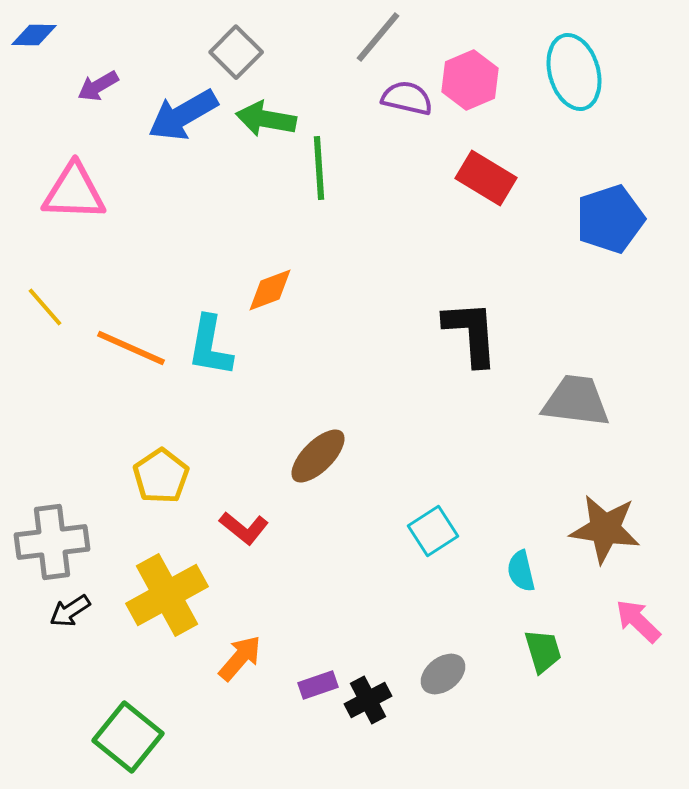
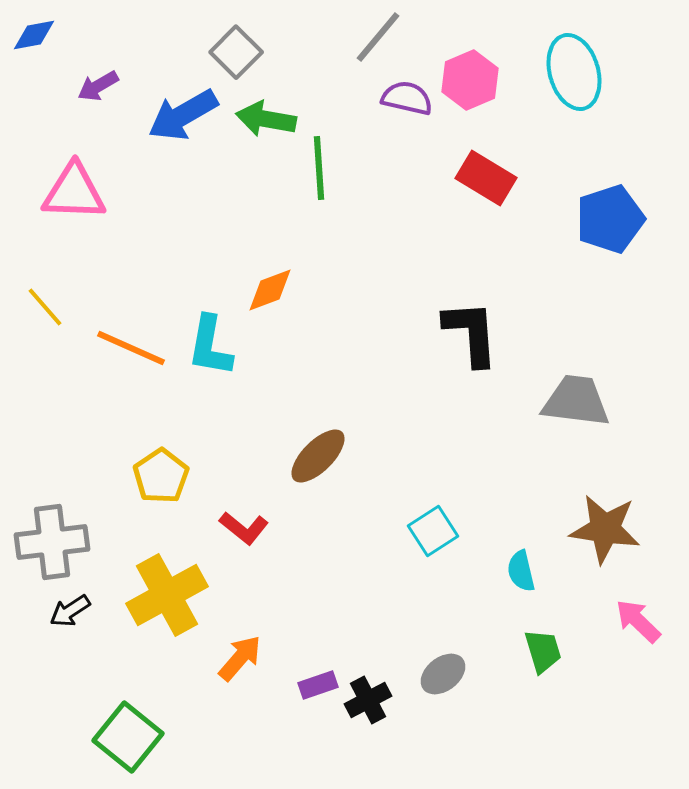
blue diamond: rotated 12 degrees counterclockwise
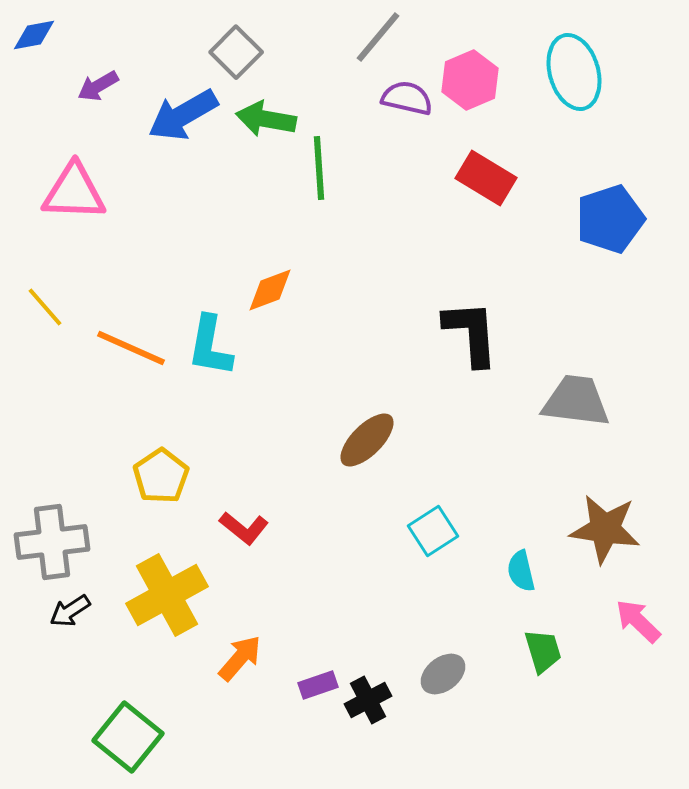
brown ellipse: moved 49 px right, 16 px up
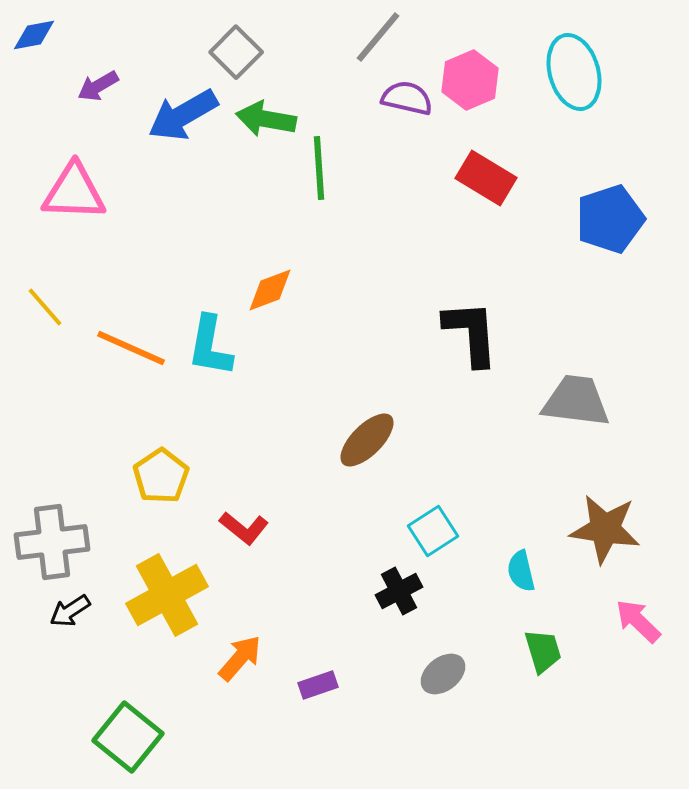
black cross: moved 31 px right, 109 px up
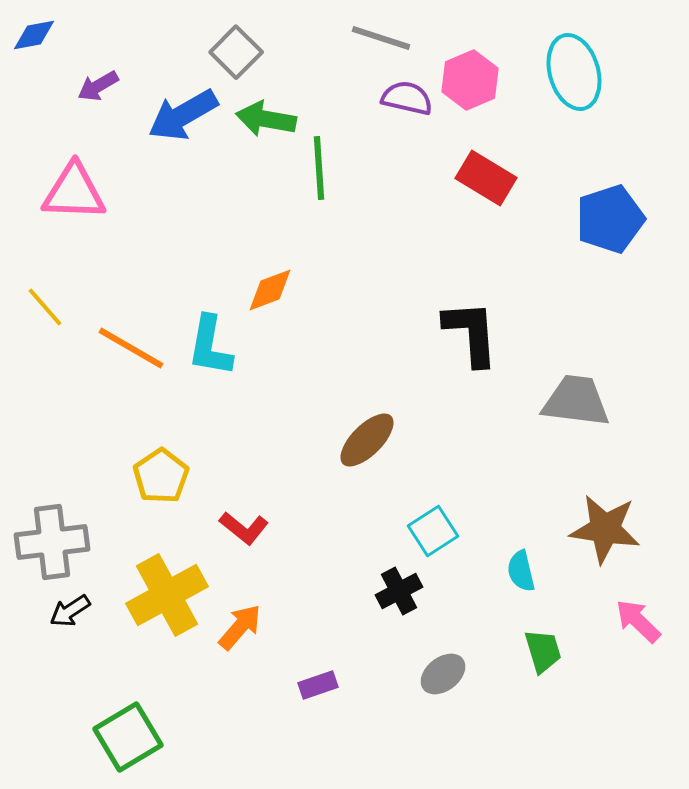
gray line: moved 3 px right, 1 px down; rotated 68 degrees clockwise
orange line: rotated 6 degrees clockwise
orange arrow: moved 31 px up
green square: rotated 20 degrees clockwise
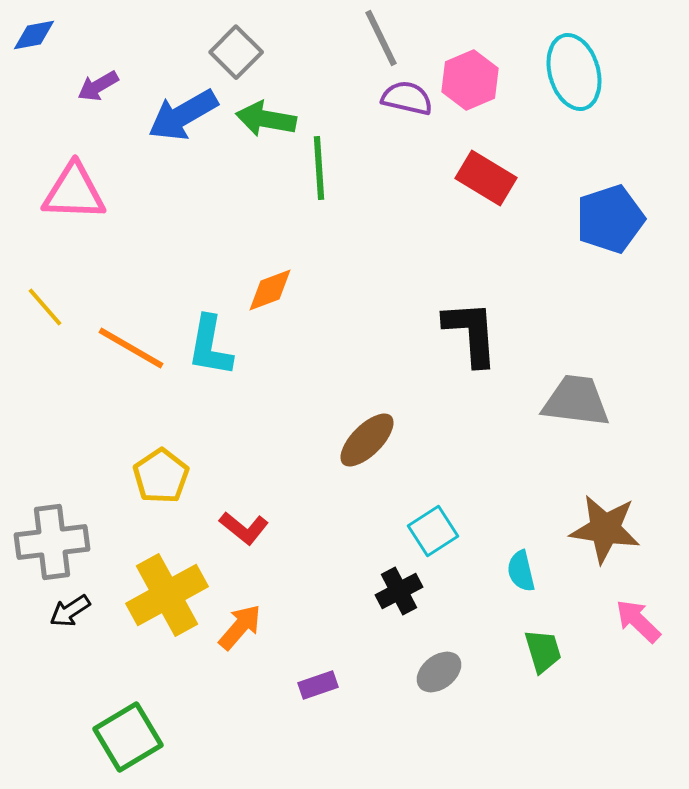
gray line: rotated 46 degrees clockwise
gray ellipse: moved 4 px left, 2 px up
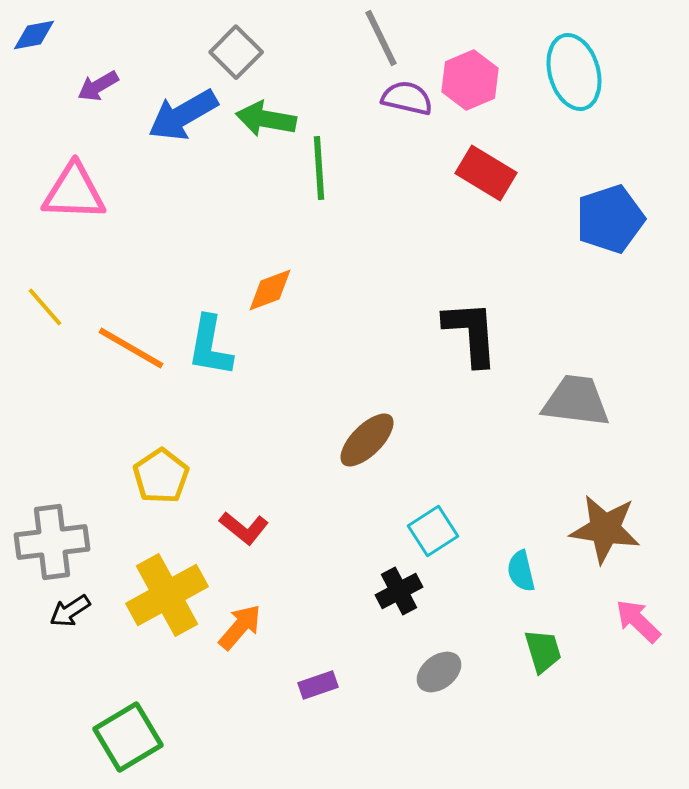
red rectangle: moved 5 px up
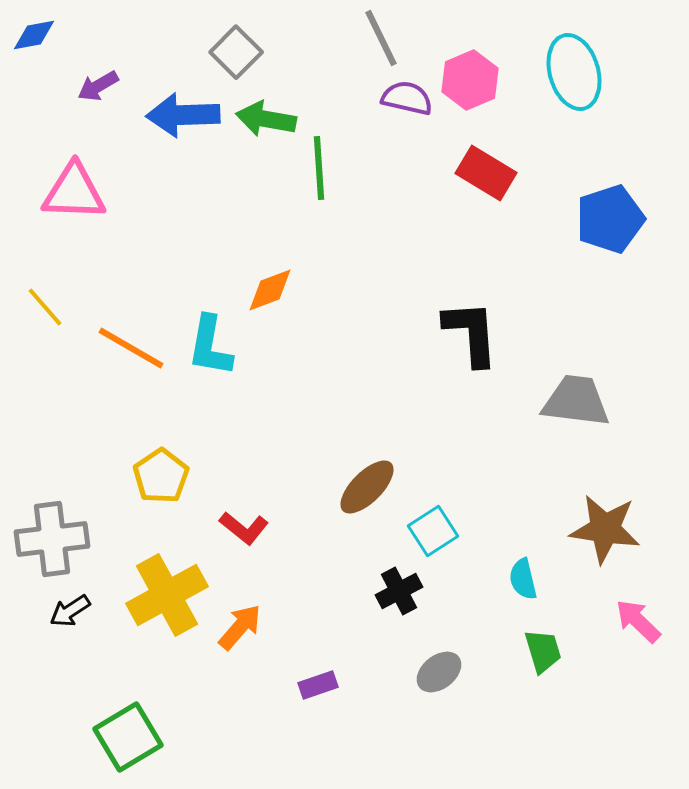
blue arrow: rotated 28 degrees clockwise
brown ellipse: moved 47 px down
gray cross: moved 3 px up
cyan semicircle: moved 2 px right, 8 px down
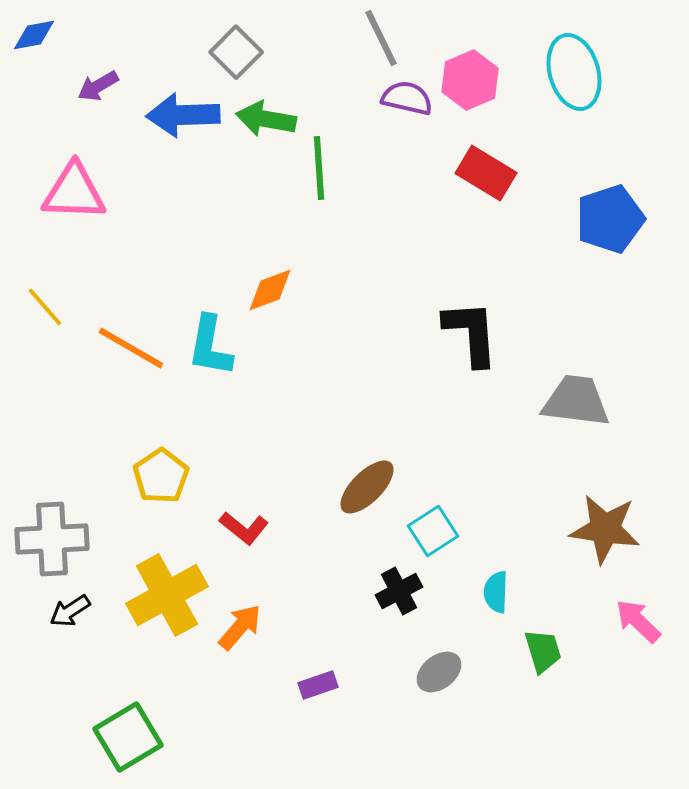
gray cross: rotated 4 degrees clockwise
cyan semicircle: moved 27 px left, 13 px down; rotated 15 degrees clockwise
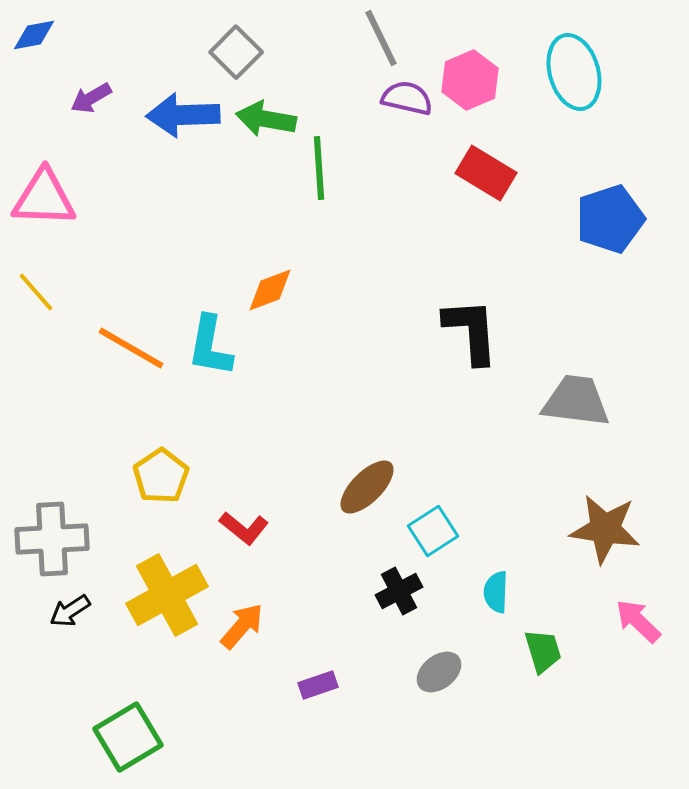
purple arrow: moved 7 px left, 12 px down
pink triangle: moved 30 px left, 6 px down
yellow line: moved 9 px left, 15 px up
black L-shape: moved 2 px up
orange arrow: moved 2 px right, 1 px up
